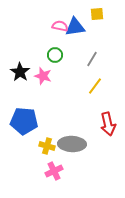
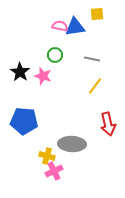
gray line: rotated 70 degrees clockwise
yellow cross: moved 10 px down
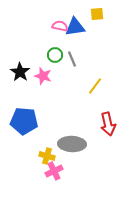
gray line: moved 20 px left; rotated 56 degrees clockwise
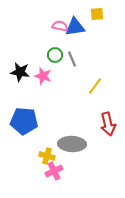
black star: rotated 24 degrees counterclockwise
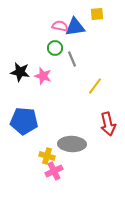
green circle: moved 7 px up
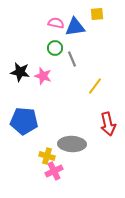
pink semicircle: moved 4 px left, 3 px up
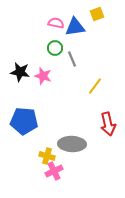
yellow square: rotated 16 degrees counterclockwise
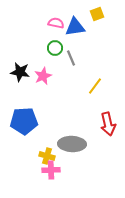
gray line: moved 1 px left, 1 px up
pink star: rotated 30 degrees clockwise
blue pentagon: rotated 8 degrees counterclockwise
pink cross: moved 3 px left, 1 px up; rotated 24 degrees clockwise
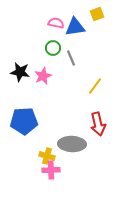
green circle: moved 2 px left
red arrow: moved 10 px left
